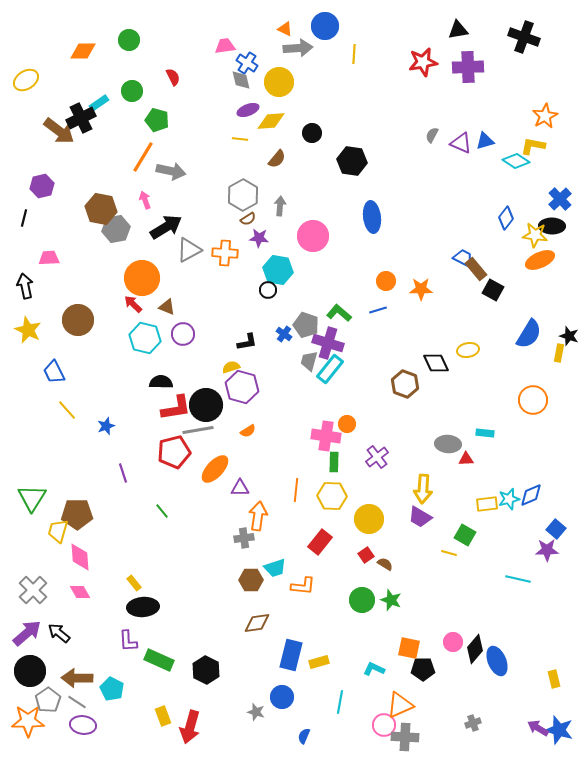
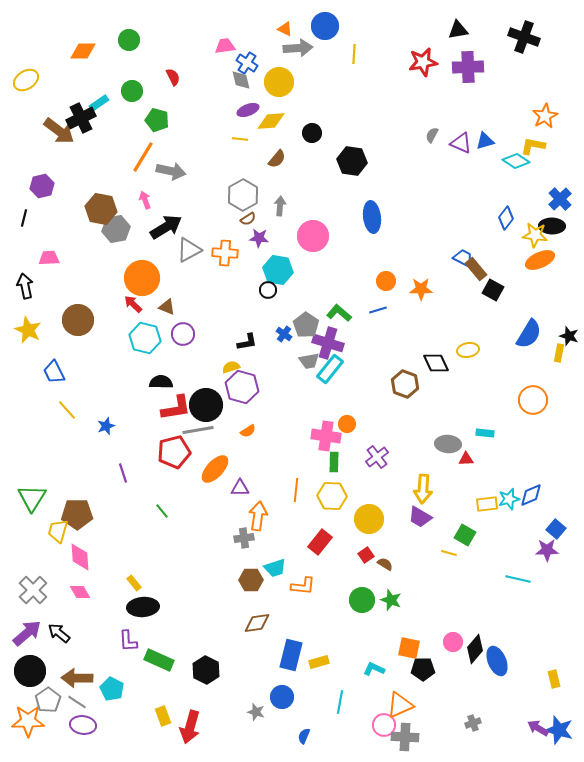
gray pentagon at (306, 325): rotated 15 degrees clockwise
gray trapezoid at (309, 361): rotated 115 degrees counterclockwise
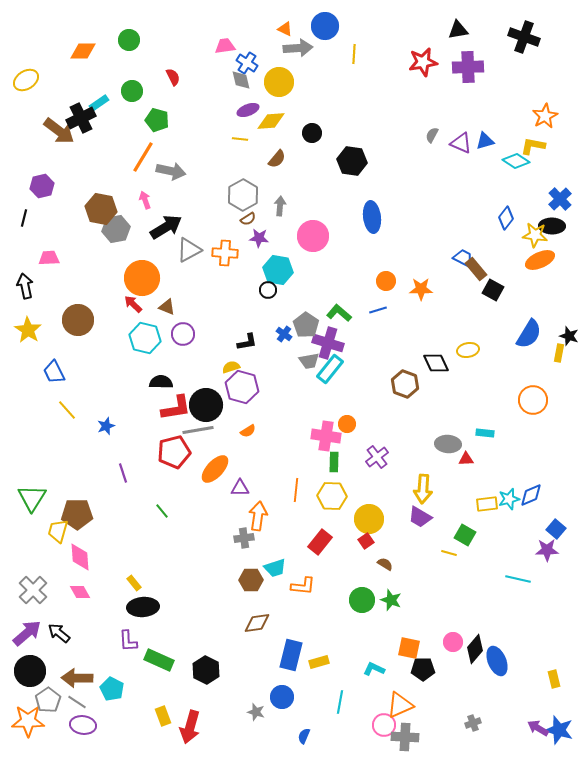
yellow star at (28, 330): rotated 8 degrees clockwise
red square at (366, 555): moved 14 px up
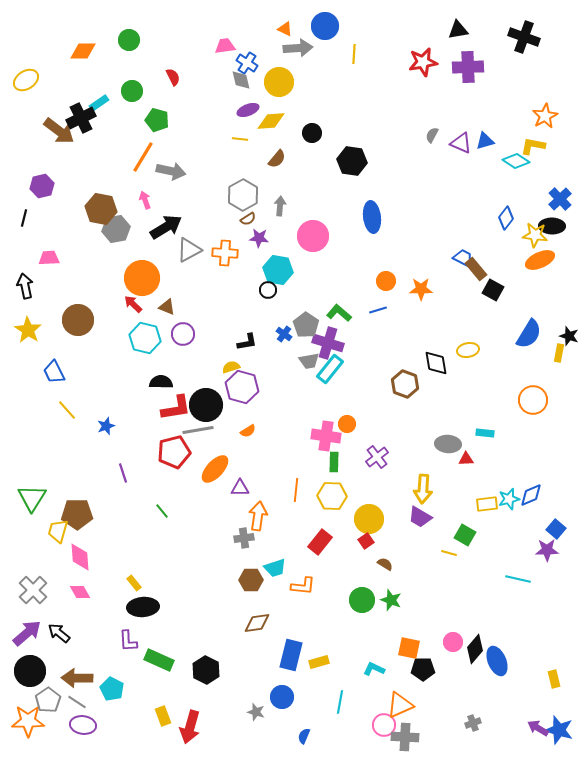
black diamond at (436, 363): rotated 16 degrees clockwise
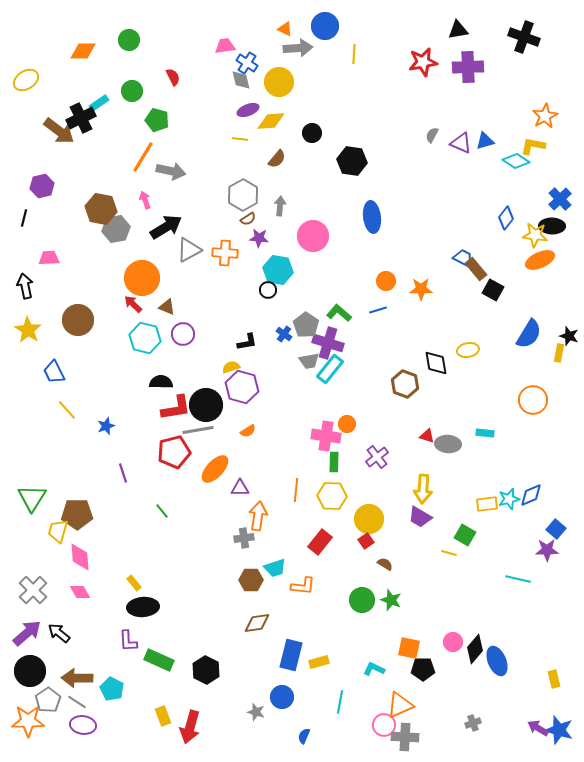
red triangle at (466, 459): moved 39 px left, 23 px up; rotated 21 degrees clockwise
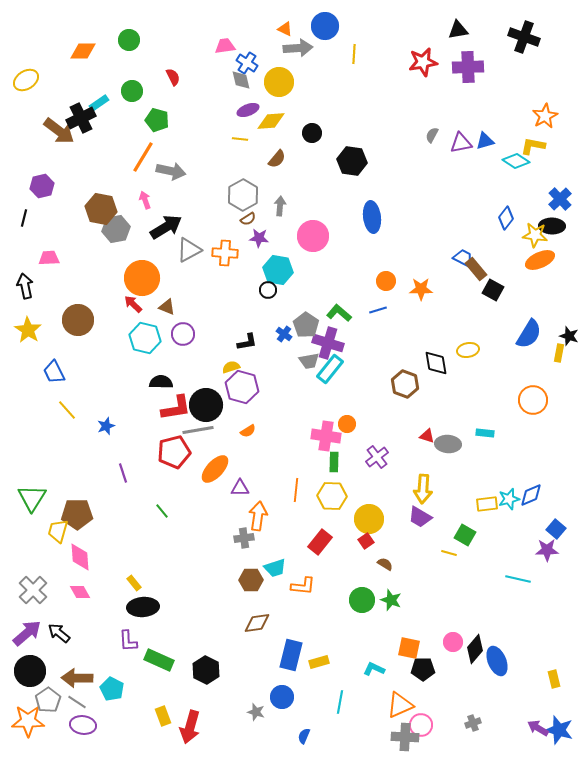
purple triangle at (461, 143): rotated 35 degrees counterclockwise
pink circle at (384, 725): moved 37 px right
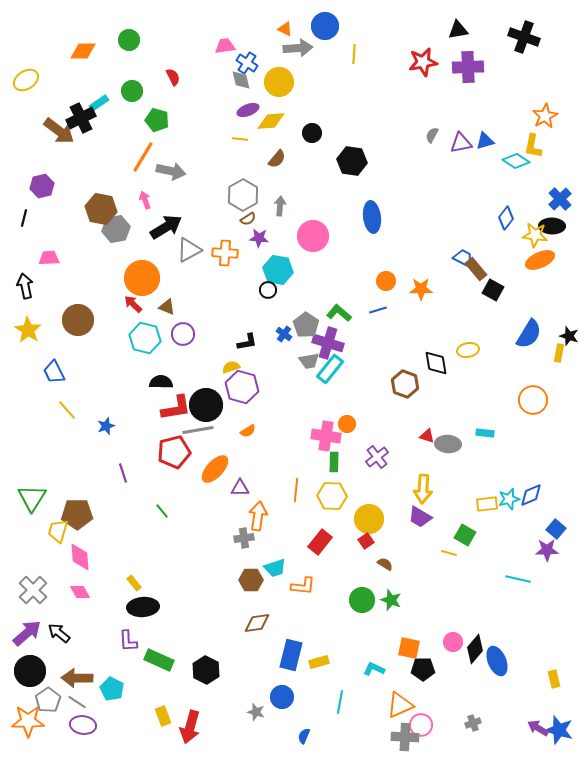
yellow L-shape at (533, 146): rotated 90 degrees counterclockwise
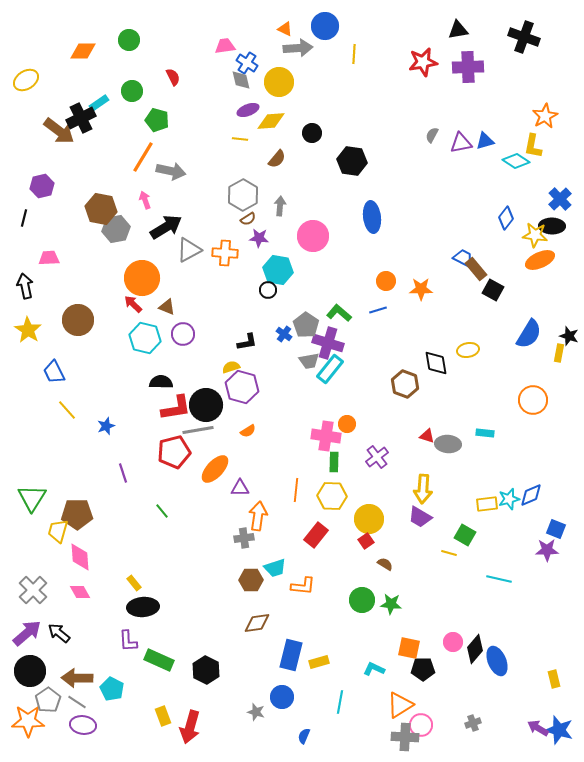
blue square at (556, 529): rotated 18 degrees counterclockwise
red rectangle at (320, 542): moved 4 px left, 7 px up
cyan line at (518, 579): moved 19 px left
green star at (391, 600): moved 4 px down; rotated 15 degrees counterclockwise
orange triangle at (400, 705): rotated 8 degrees counterclockwise
